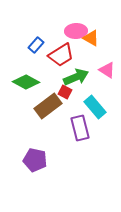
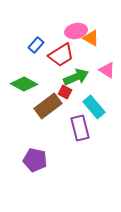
pink ellipse: rotated 10 degrees counterclockwise
green diamond: moved 2 px left, 2 px down
cyan rectangle: moved 1 px left
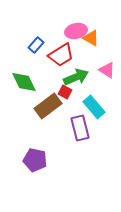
green diamond: moved 2 px up; rotated 36 degrees clockwise
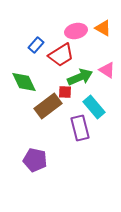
orange triangle: moved 12 px right, 10 px up
green arrow: moved 4 px right
red square: rotated 24 degrees counterclockwise
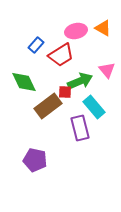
pink triangle: rotated 18 degrees clockwise
green arrow: moved 4 px down
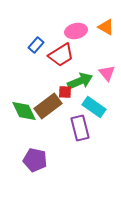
orange triangle: moved 3 px right, 1 px up
pink triangle: moved 3 px down
green diamond: moved 29 px down
cyan rectangle: rotated 15 degrees counterclockwise
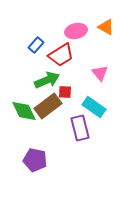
pink triangle: moved 7 px left
green arrow: moved 33 px left, 1 px up
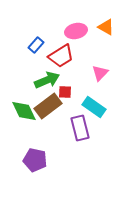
red trapezoid: moved 1 px down
pink triangle: rotated 24 degrees clockwise
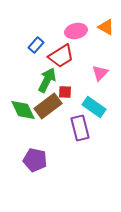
green arrow: rotated 40 degrees counterclockwise
green diamond: moved 1 px left, 1 px up
